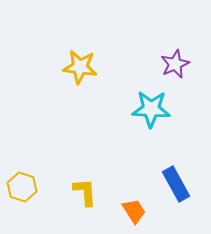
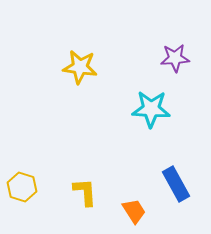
purple star: moved 6 px up; rotated 20 degrees clockwise
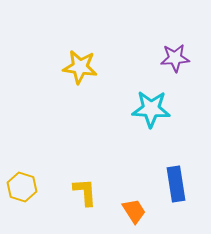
blue rectangle: rotated 20 degrees clockwise
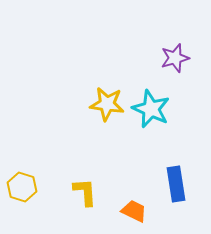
purple star: rotated 12 degrees counterclockwise
yellow star: moved 27 px right, 37 px down
cyan star: rotated 21 degrees clockwise
orange trapezoid: rotated 32 degrees counterclockwise
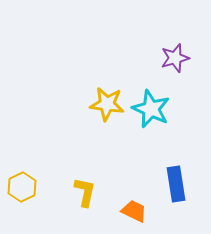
yellow hexagon: rotated 16 degrees clockwise
yellow L-shape: rotated 16 degrees clockwise
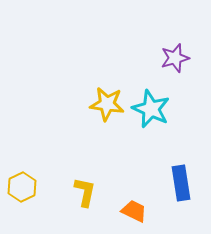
blue rectangle: moved 5 px right, 1 px up
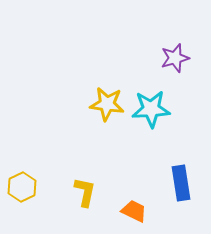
cyan star: rotated 27 degrees counterclockwise
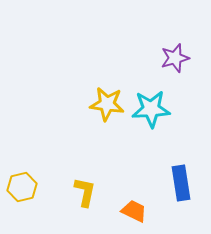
yellow hexagon: rotated 12 degrees clockwise
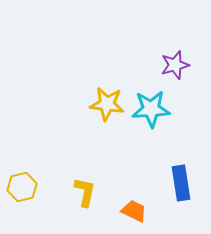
purple star: moved 7 px down
